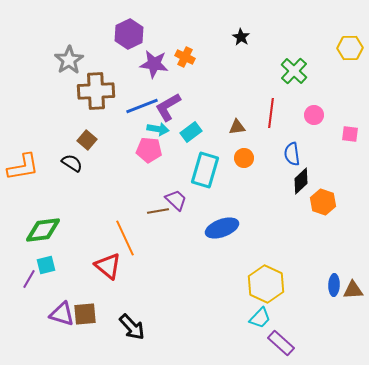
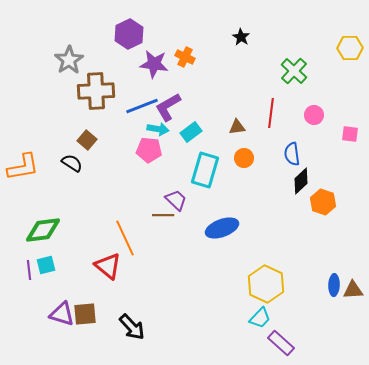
brown line at (158, 211): moved 5 px right, 4 px down; rotated 10 degrees clockwise
purple line at (29, 279): moved 9 px up; rotated 36 degrees counterclockwise
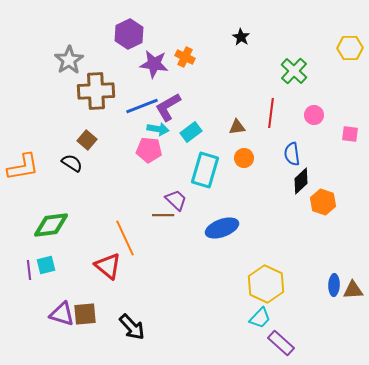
green diamond at (43, 230): moved 8 px right, 5 px up
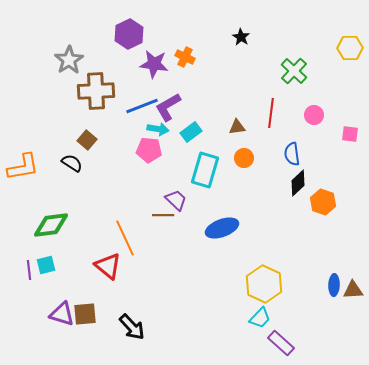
black diamond at (301, 181): moved 3 px left, 2 px down
yellow hexagon at (266, 284): moved 2 px left
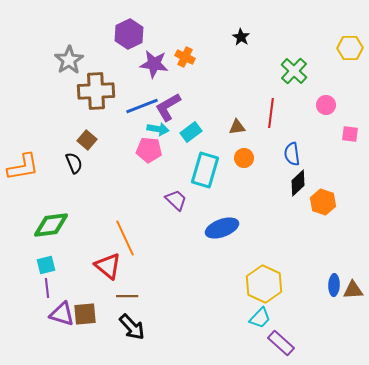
pink circle at (314, 115): moved 12 px right, 10 px up
black semicircle at (72, 163): moved 2 px right; rotated 35 degrees clockwise
brown line at (163, 215): moved 36 px left, 81 px down
purple line at (29, 270): moved 18 px right, 18 px down
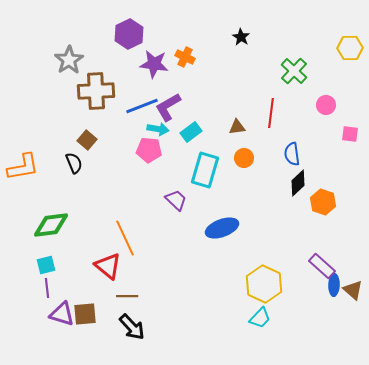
brown triangle at (353, 290): rotated 45 degrees clockwise
purple rectangle at (281, 343): moved 41 px right, 77 px up
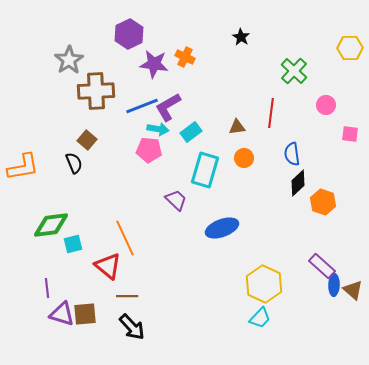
cyan square at (46, 265): moved 27 px right, 21 px up
